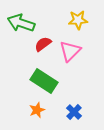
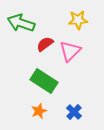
red semicircle: moved 2 px right
orange star: moved 2 px right, 1 px down
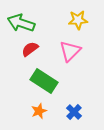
red semicircle: moved 15 px left, 5 px down
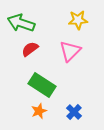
green rectangle: moved 2 px left, 4 px down
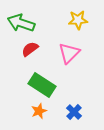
pink triangle: moved 1 px left, 2 px down
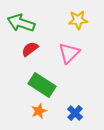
blue cross: moved 1 px right, 1 px down
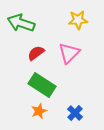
red semicircle: moved 6 px right, 4 px down
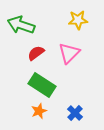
green arrow: moved 2 px down
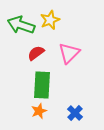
yellow star: moved 28 px left; rotated 18 degrees counterclockwise
green rectangle: rotated 60 degrees clockwise
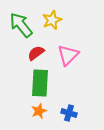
yellow star: moved 2 px right
green arrow: rotated 32 degrees clockwise
pink triangle: moved 1 px left, 2 px down
green rectangle: moved 2 px left, 2 px up
blue cross: moved 6 px left; rotated 28 degrees counterclockwise
